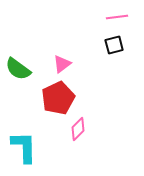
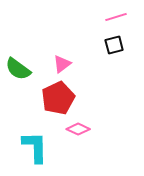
pink line: moved 1 px left; rotated 10 degrees counterclockwise
pink diamond: rotated 70 degrees clockwise
cyan L-shape: moved 11 px right
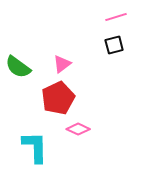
green semicircle: moved 2 px up
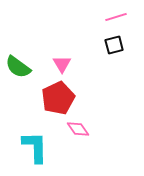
pink triangle: rotated 24 degrees counterclockwise
pink diamond: rotated 30 degrees clockwise
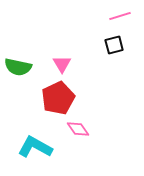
pink line: moved 4 px right, 1 px up
green semicircle: rotated 24 degrees counterclockwise
cyan L-shape: rotated 60 degrees counterclockwise
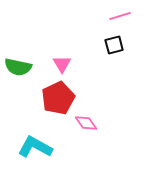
pink diamond: moved 8 px right, 6 px up
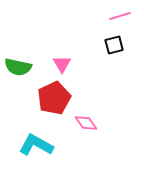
red pentagon: moved 4 px left
cyan L-shape: moved 1 px right, 2 px up
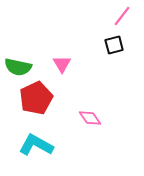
pink line: moved 2 px right; rotated 35 degrees counterclockwise
red pentagon: moved 18 px left
pink diamond: moved 4 px right, 5 px up
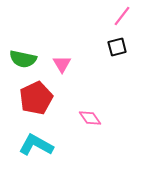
black square: moved 3 px right, 2 px down
green semicircle: moved 5 px right, 8 px up
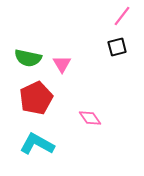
green semicircle: moved 5 px right, 1 px up
cyan L-shape: moved 1 px right, 1 px up
